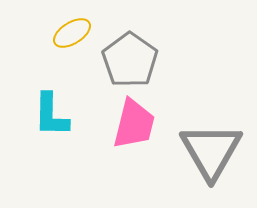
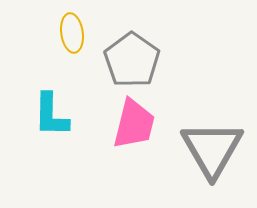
yellow ellipse: rotated 66 degrees counterclockwise
gray pentagon: moved 2 px right
gray triangle: moved 1 px right, 2 px up
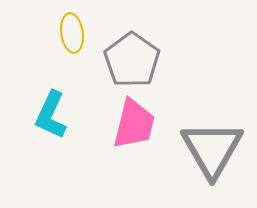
cyan L-shape: rotated 24 degrees clockwise
